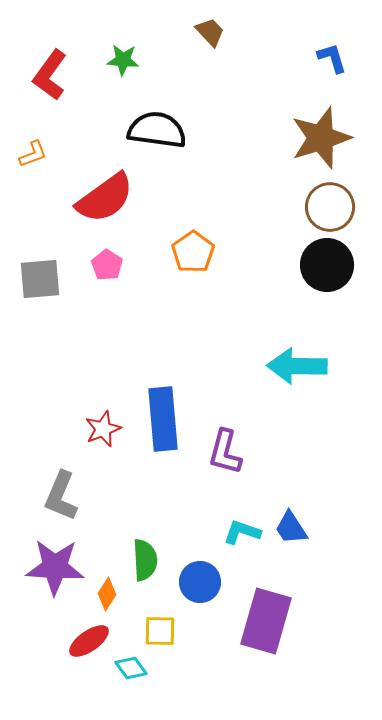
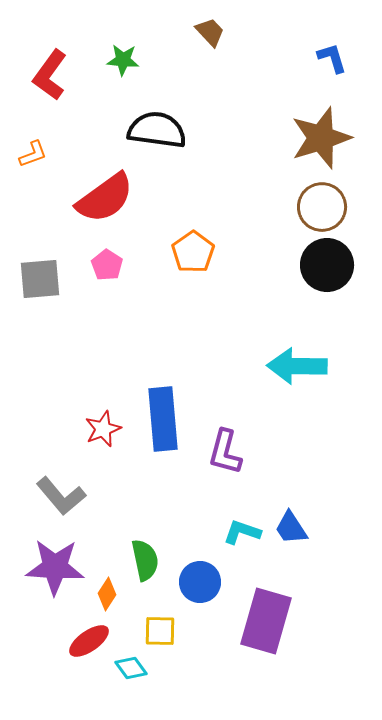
brown circle: moved 8 px left
gray L-shape: rotated 63 degrees counterclockwise
green semicircle: rotated 9 degrees counterclockwise
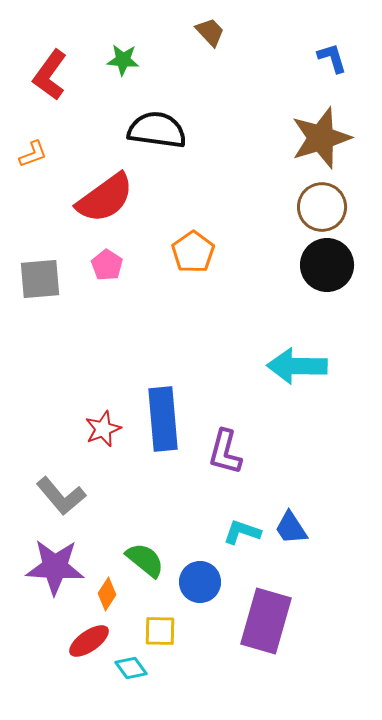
green semicircle: rotated 39 degrees counterclockwise
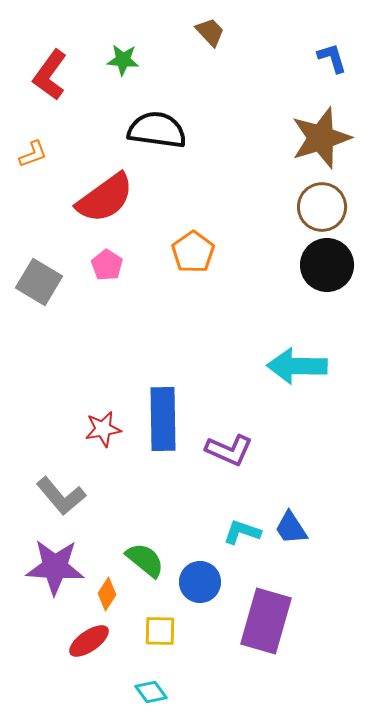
gray square: moved 1 px left, 3 px down; rotated 36 degrees clockwise
blue rectangle: rotated 4 degrees clockwise
red star: rotated 12 degrees clockwise
purple L-shape: moved 4 px right, 2 px up; rotated 81 degrees counterclockwise
cyan diamond: moved 20 px right, 24 px down
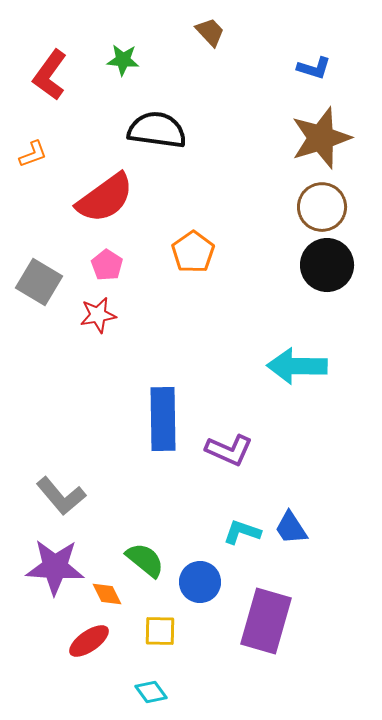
blue L-shape: moved 18 px left, 10 px down; rotated 124 degrees clockwise
red star: moved 5 px left, 114 px up
orange diamond: rotated 60 degrees counterclockwise
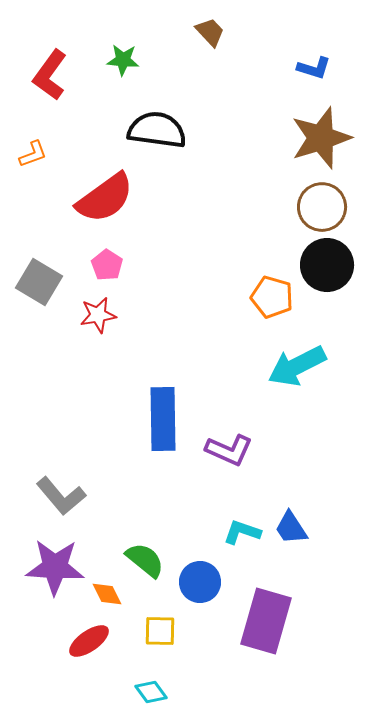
orange pentagon: moved 79 px right, 45 px down; rotated 21 degrees counterclockwise
cyan arrow: rotated 28 degrees counterclockwise
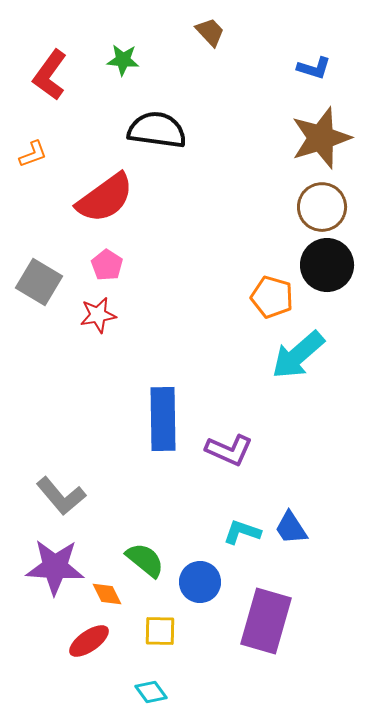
cyan arrow: moved 1 px right, 11 px up; rotated 14 degrees counterclockwise
